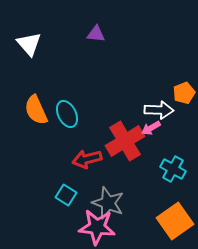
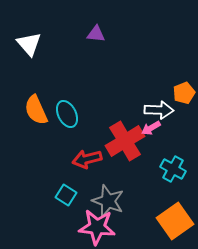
gray star: moved 2 px up
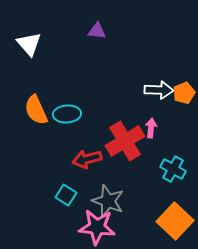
purple triangle: moved 1 px right, 3 px up
white arrow: moved 20 px up
cyan ellipse: rotated 68 degrees counterclockwise
pink arrow: rotated 126 degrees clockwise
orange square: rotated 12 degrees counterclockwise
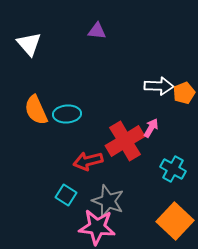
white arrow: moved 4 px up
pink arrow: rotated 24 degrees clockwise
red arrow: moved 1 px right, 2 px down
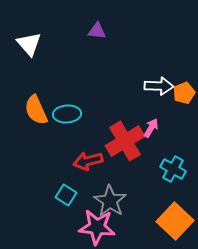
gray star: moved 2 px right; rotated 12 degrees clockwise
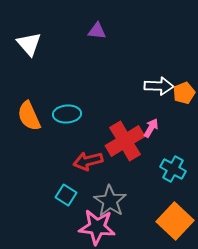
orange semicircle: moved 7 px left, 6 px down
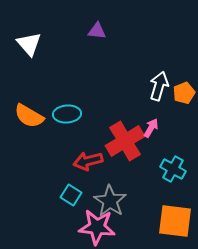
white arrow: rotated 76 degrees counterclockwise
orange semicircle: rotated 36 degrees counterclockwise
cyan square: moved 5 px right
orange square: rotated 36 degrees counterclockwise
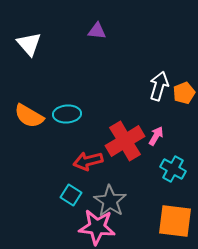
pink arrow: moved 5 px right, 8 px down
